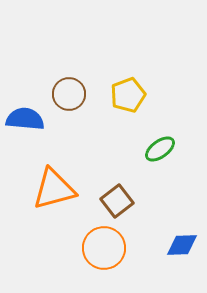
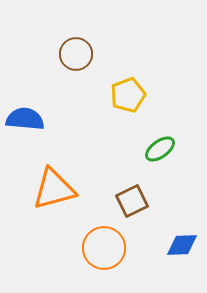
brown circle: moved 7 px right, 40 px up
brown square: moved 15 px right; rotated 12 degrees clockwise
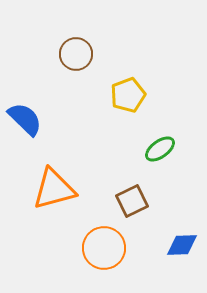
blue semicircle: rotated 39 degrees clockwise
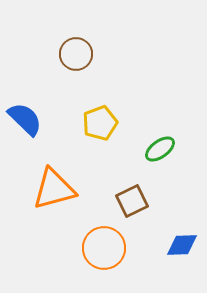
yellow pentagon: moved 28 px left, 28 px down
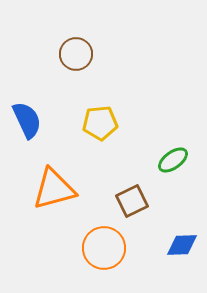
blue semicircle: moved 2 px right, 1 px down; rotated 21 degrees clockwise
yellow pentagon: rotated 16 degrees clockwise
green ellipse: moved 13 px right, 11 px down
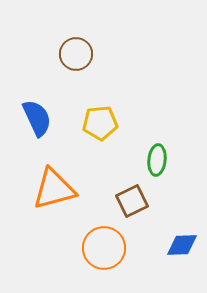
blue semicircle: moved 10 px right, 2 px up
green ellipse: moved 16 px left; rotated 48 degrees counterclockwise
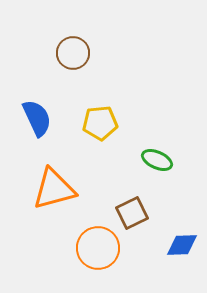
brown circle: moved 3 px left, 1 px up
green ellipse: rotated 72 degrees counterclockwise
brown square: moved 12 px down
orange circle: moved 6 px left
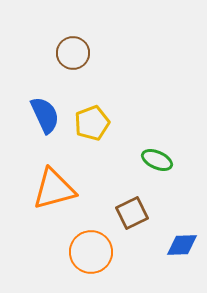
blue semicircle: moved 8 px right, 3 px up
yellow pentagon: moved 8 px left; rotated 16 degrees counterclockwise
orange circle: moved 7 px left, 4 px down
